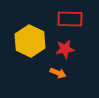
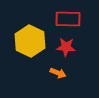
red rectangle: moved 2 px left
red star: moved 1 px right, 2 px up; rotated 12 degrees clockwise
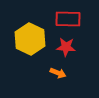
yellow hexagon: moved 2 px up
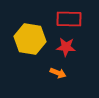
red rectangle: moved 1 px right
yellow hexagon: rotated 16 degrees counterclockwise
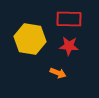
red star: moved 3 px right, 1 px up
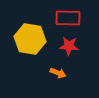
red rectangle: moved 1 px left, 1 px up
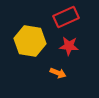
red rectangle: moved 2 px left, 1 px up; rotated 25 degrees counterclockwise
yellow hexagon: moved 2 px down
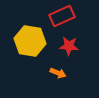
red rectangle: moved 4 px left, 1 px up
